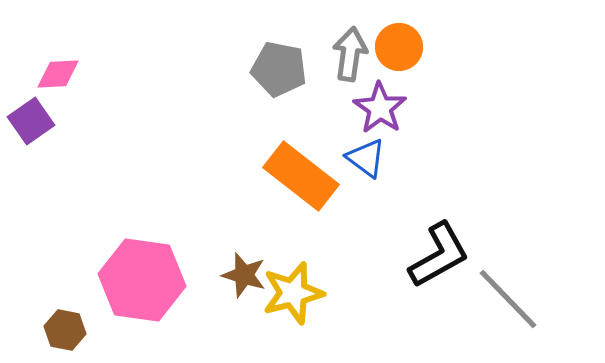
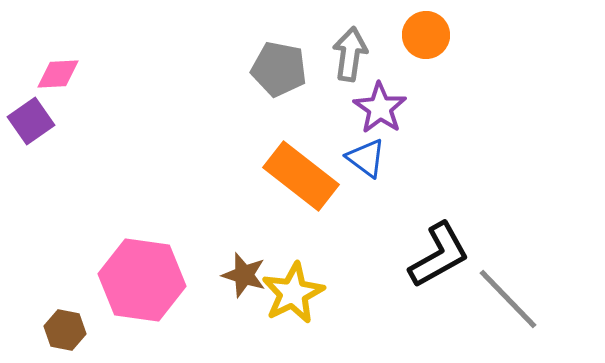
orange circle: moved 27 px right, 12 px up
yellow star: rotated 12 degrees counterclockwise
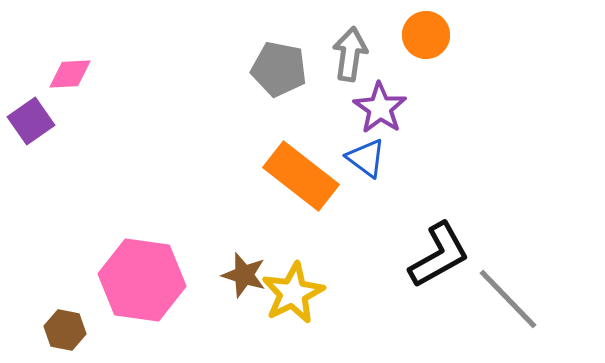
pink diamond: moved 12 px right
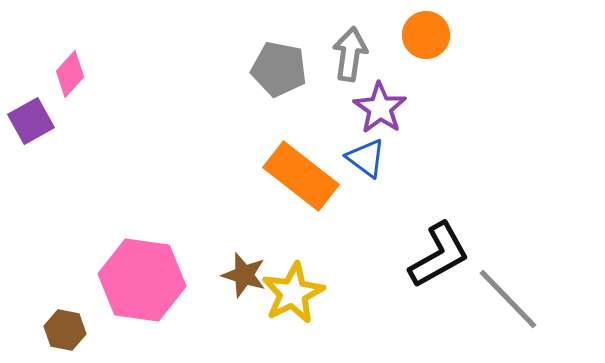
pink diamond: rotated 45 degrees counterclockwise
purple square: rotated 6 degrees clockwise
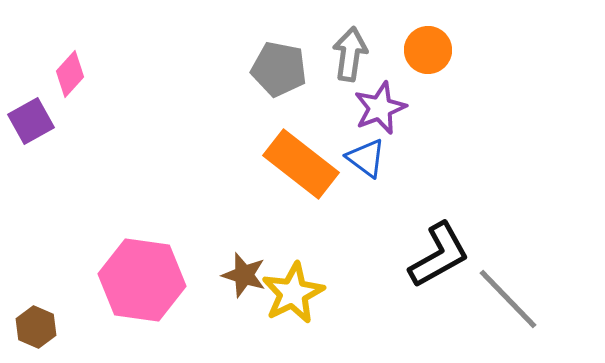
orange circle: moved 2 px right, 15 px down
purple star: rotated 16 degrees clockwise
orange rectangle: moved 12 px up
brown hexagon: moved 29 px left, 3 px up; rotated 12 degrees clockwise
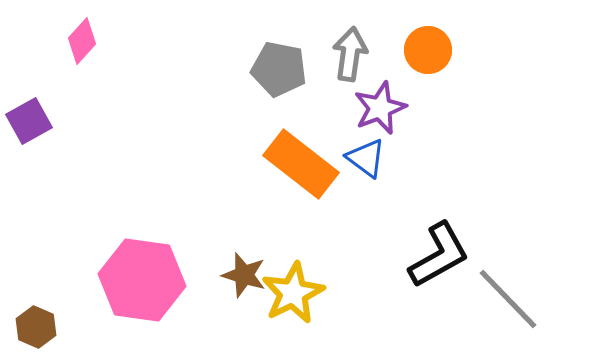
pink diamond: moved 12 px right, 33 px up
purple square: moved 2 px left
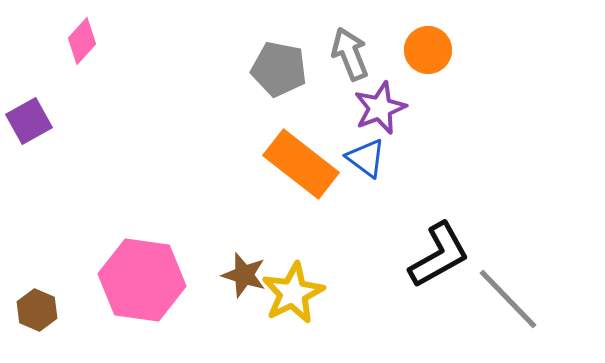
gray arrow: rotated 30 degrees counterclockwise
brown hexagon: moved 1 px right, 17 px up
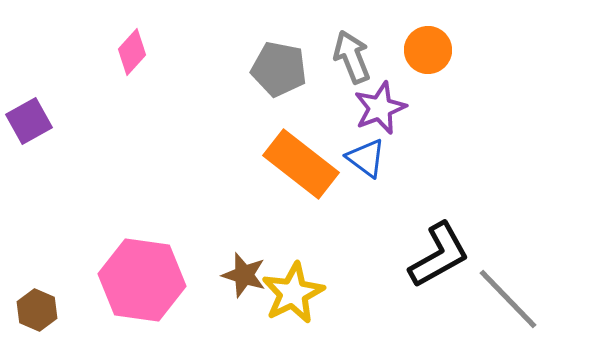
pink diamond: moved 50 px right, 11 px down
gray arrow: moved 2 px right, 3 px down
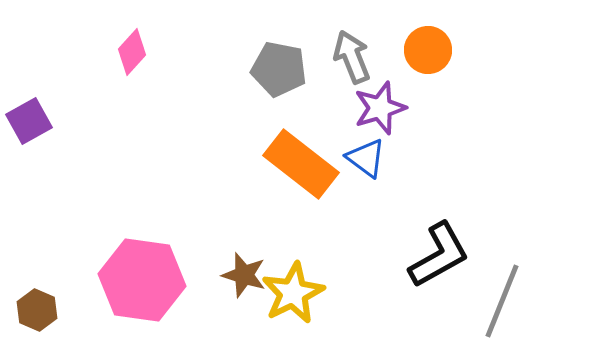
purple star: rotated 4 degrees clockwise
gray line: moved 6 px left, 2 px down; rotated 66 degrees clockwise
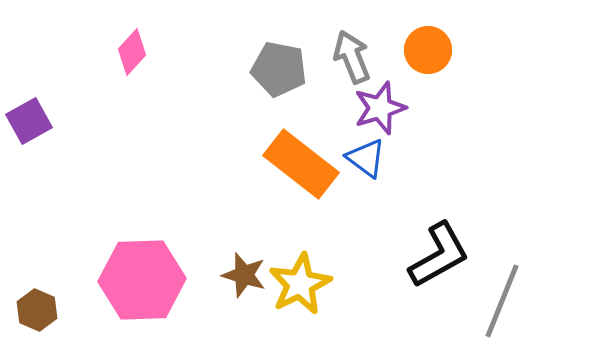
pink hexagon: rotated 10 degrees counterclockwise
yellow star: moved 7 px right, 9 px up
